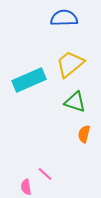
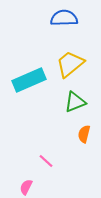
green triangle: rotated 40 degrees counterclockwise
pink line: moved 1 px right, 13 px up
pink semicircle: rotated 35 degrees clockwise
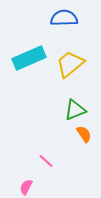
cyan rectangle: moved 22 px up
green triangle: moved 8 px down
orange semicircle: rotated 132 degrees clockwise
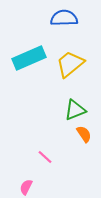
pink line: moved 1 px left, 4 px up
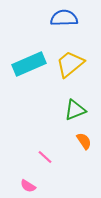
cyan rectangle: moved 6 px down
orange semicircle: moved 7 px down
pink semicircle: moved 2 px right, 1 px up; rotated 84 degrees counterclockwise
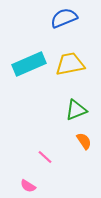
blue semicircle: rotated 20 degrees counterclockwise
yellow trapezoid: rotated 28 degrees clockwise
green triangle: moved 1 px right
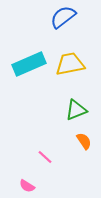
blue semicircle: moved 1 px left, 1 px up; rotated 16 degrees counterclockwise
pink semicircle: moved 1 px left
